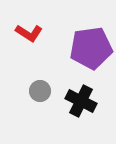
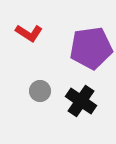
black cross: rotated 8 degrees clockwise
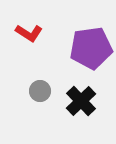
black cross: rotated 12 degrees clockwise
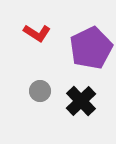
red L-shape: moved 8 px right
purple pentagon: rotated 18 degrees counterclockwise
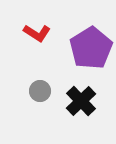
purple pentagon: rotated 6 degrees counterclockwise
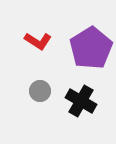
red L-shape: moved 1 px right, 8 px down
black cross: rotated 16 degrees counterclockwise
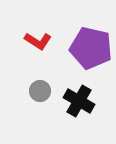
purple pentagon: rotated 27 degrees counterclockwise
black cross: moved 2 px left
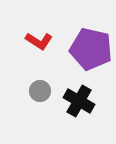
red L-shape: moved 1 px right
purple pentagon: moved 1 px down
